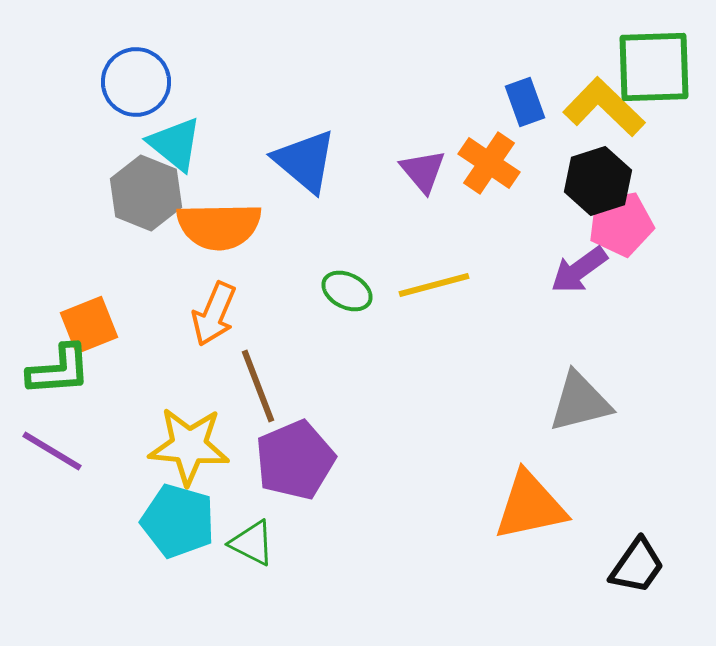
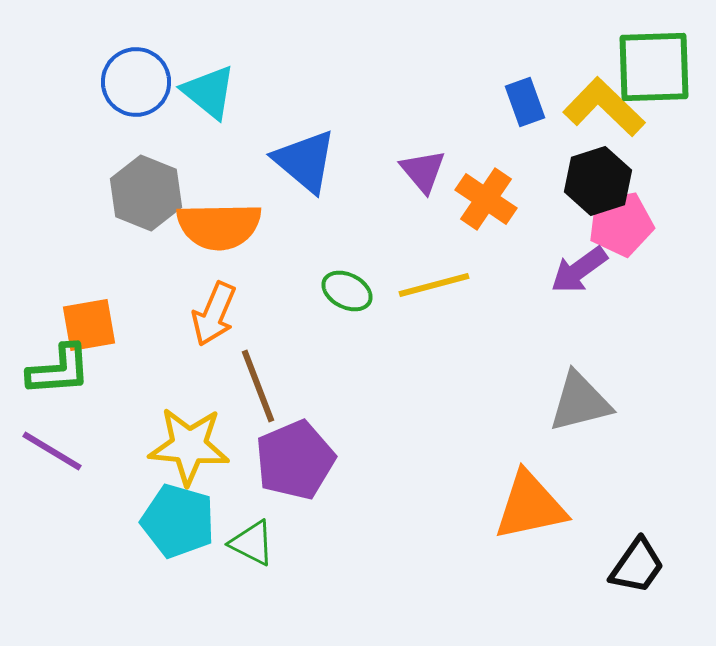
cyan triangle: moved 34 px right, 52 px up
orange cross: moved 3 px left, 36 px down
orange square: rotated 12 degrees clockwise
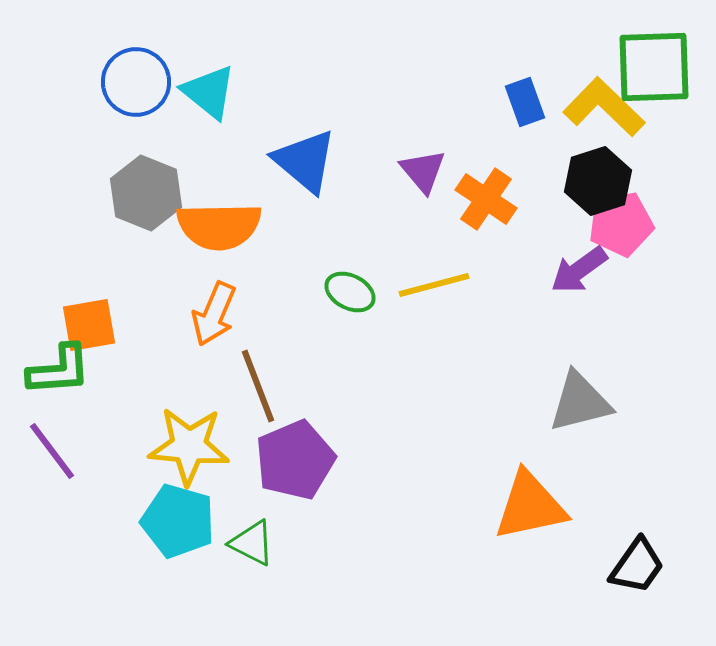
green ellipse: moved 3 px right, 1 px down
purple line: rotated 22 degrees clockwise
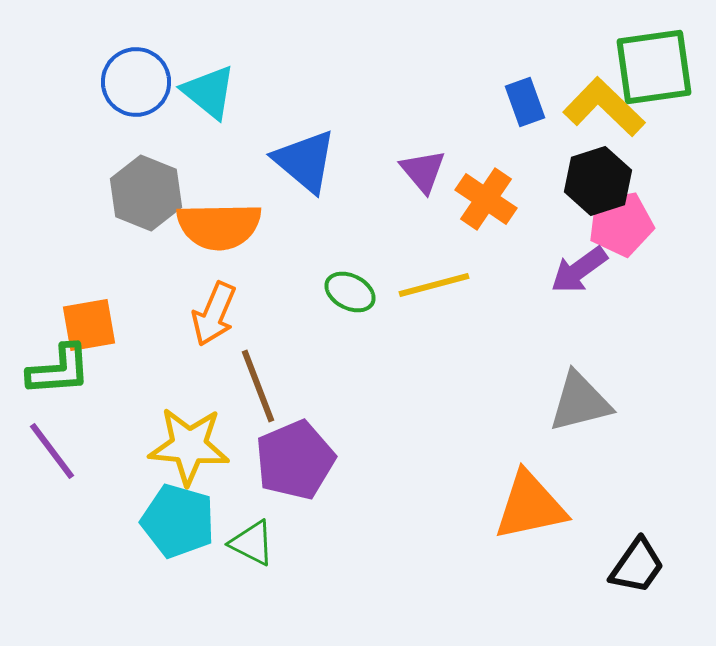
green square: rotated 6 degrees counterclockwise
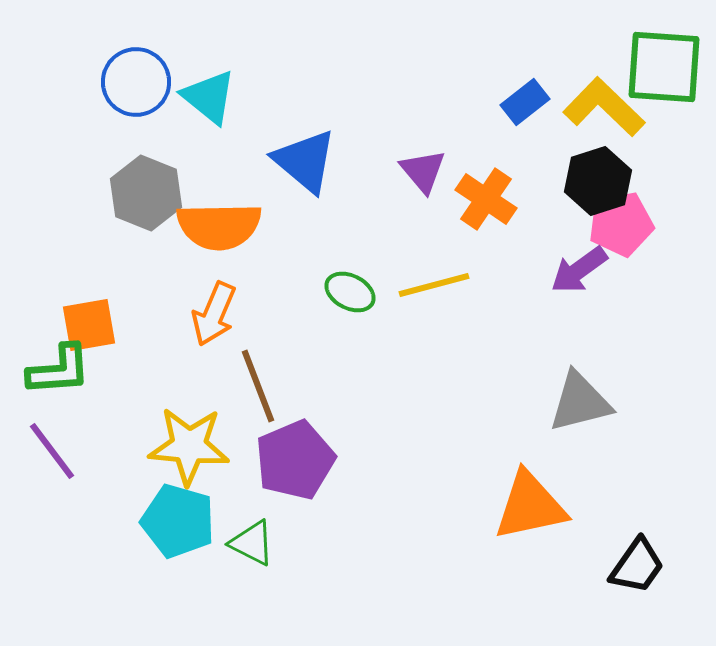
green square: moved 10 px right; rotated 12 degrees clockwise
cyan triangle: moved 5 px down
blue rectangle: rotated 72 degrees clockwise
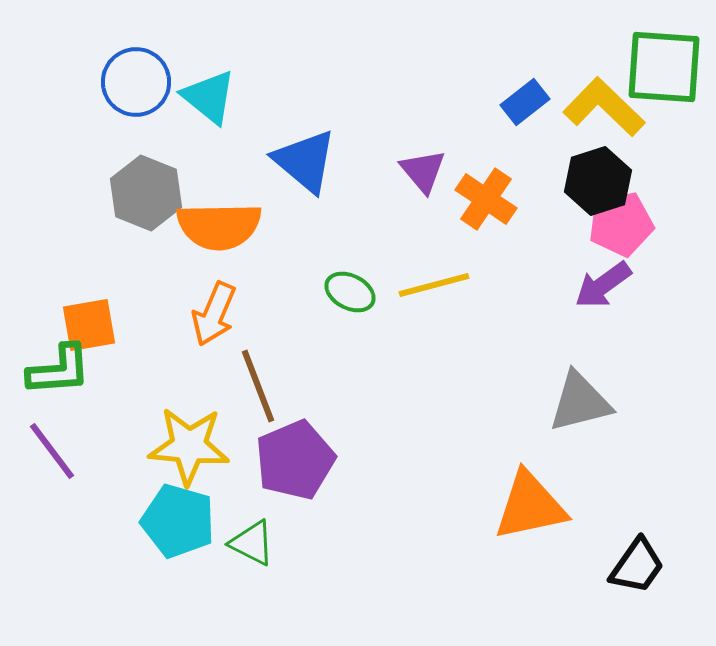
purple arrow: moved 24 px right, 15 px down
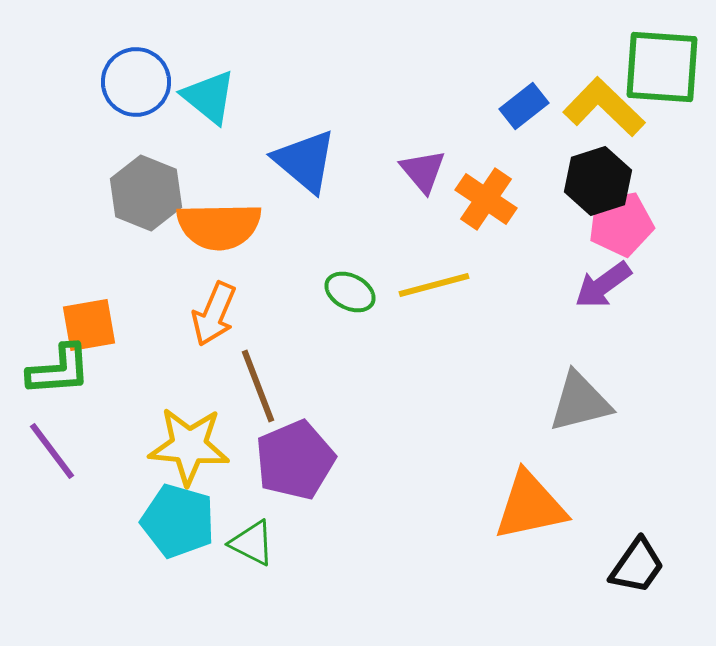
green square: moved 2 px left
blue rectangle: moved 1 px left, 4 px down
